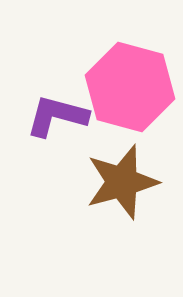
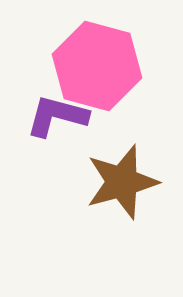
pink hexagon: moved 33 px left, 21 px up
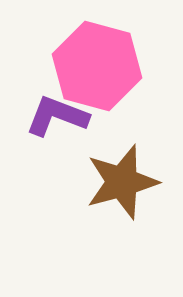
purple L-shape: rotated 6 degrees clockwise
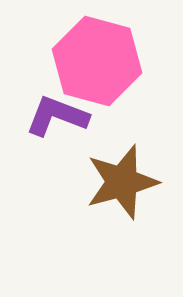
pink hexagon: moved 5 px up
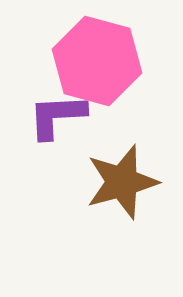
purple L-shape: rotated 24 degrees counterclockwise
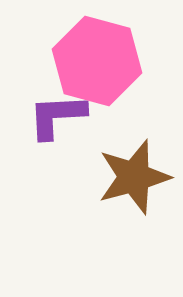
brown star: moved 12 px right, 5 px up
